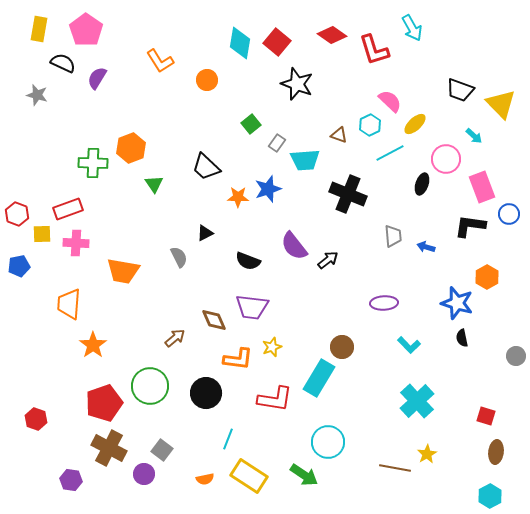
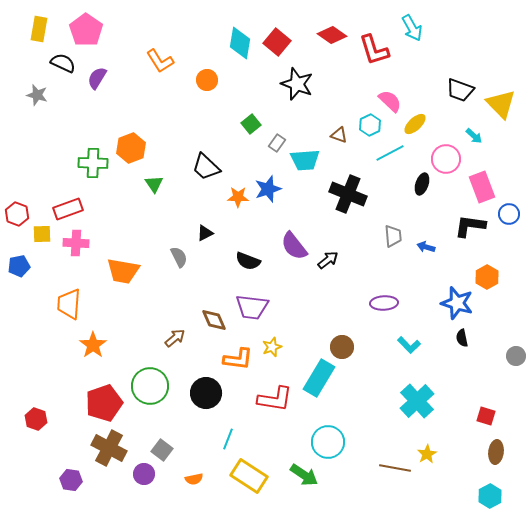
orange semicircle at (205, 479): moved 11 px left
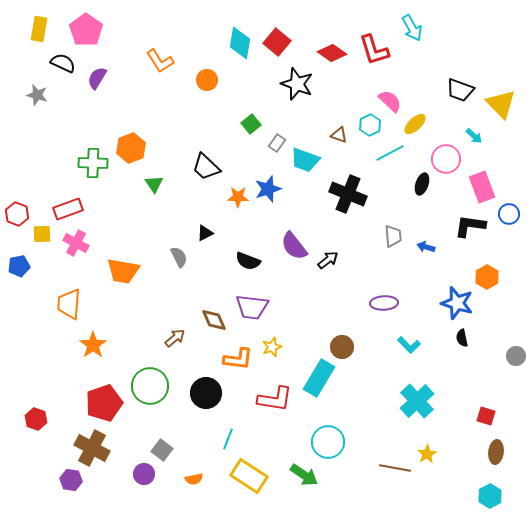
red diamond at (332, 35): moved 18 px down
cyan trapezoid at (305, 160): rotated 24 degrees clockwise
pink cross at (76, 243): rotated 25 degrees clockwise
brown cross at (109, 448): moved 17 px left
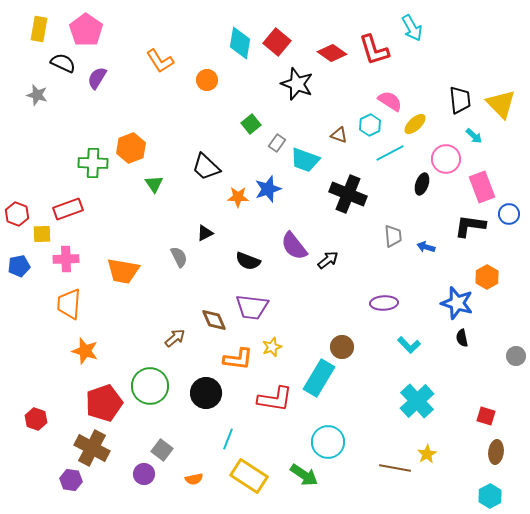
black trapezoid at (460, 90): moved 10 px down; rotated 116 degrees counterclockwise
pink semicircle at (390, 101): rotated 10 degrees counterclockwise
pink cross at (76, 243): moved 10 px left, 16 px down; rotated 30 degrees counterclockwise
orange star at (93, 345): moved 8 px left, 6 px down; rotated 20 degrees counterclockwise
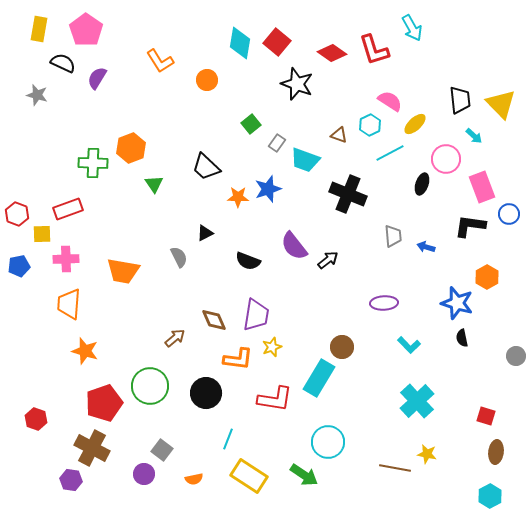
purple trapezoid at (252, 307): moved 4 px right, 8 px down; rotated 88 degrees counterclockwise
yellow star at (427, 454): rotated 30 degrees counterclockwise
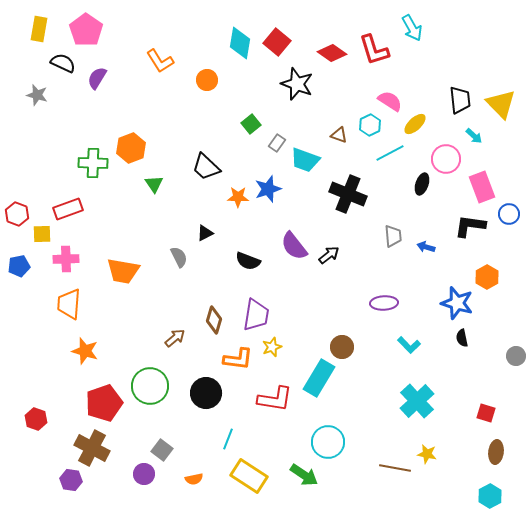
black arrow at (328, 260): moved 1 px right, 5 px up
brown diamond at (214, 320): rotated 40 degrees clockwise
red square at (486, 416): moved 3 px up
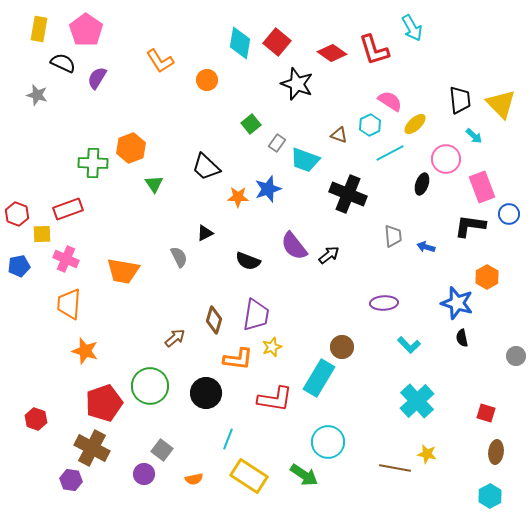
pink cross at (66, 259): rotated 25 degrees clockwise
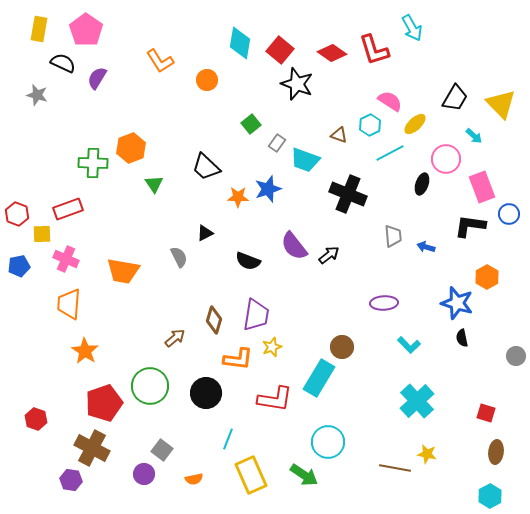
red square at (277, 42): moved 3 px right, 8 px down
black trapezoid at (460, 100): moved 5 px left, 2 px up; rotated 36 degrees clockwise
orange star at (85, 351): rotated 16 degrees clockwise
yellow rectangle at (249, 476): moved 2 px right, 1 px up; rotated 33 degrees clockwise
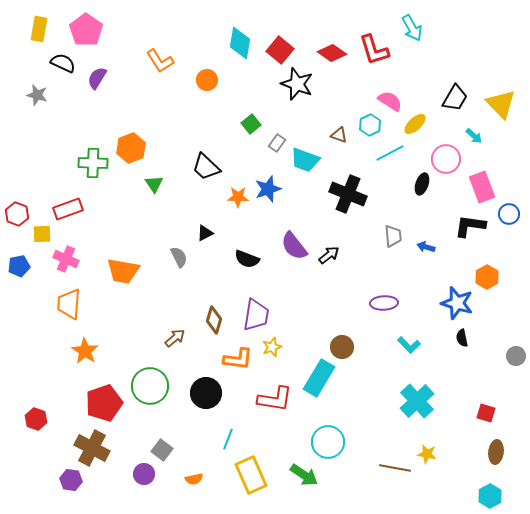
black semicircle at (248, 261): moved 1 px left, 2 px up
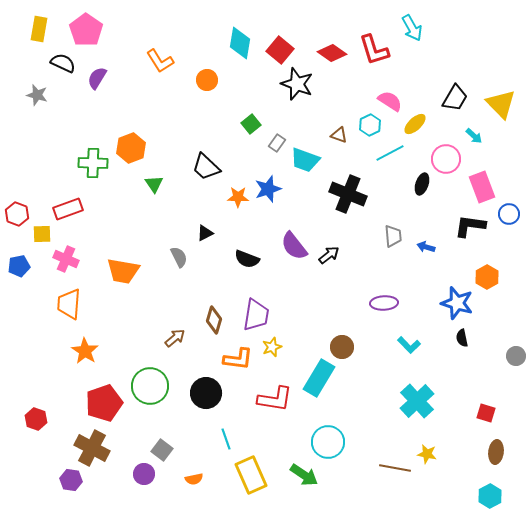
cyan line at (228, 439): moved 2 px left; rotated 40 degrees counterclockwise
